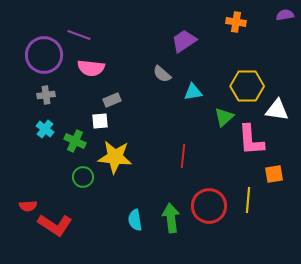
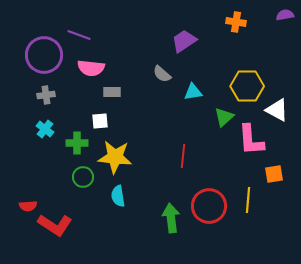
gray rectangle: moved 8 px up; rotated 24 degrees clockwise
white triangle: rotated 20 degrees clockwise
green cross: moved 2 px right, 2 px down; rotated 25 degrees counterclockwise
cyan semicircle: moved 17 px left, 24 px up
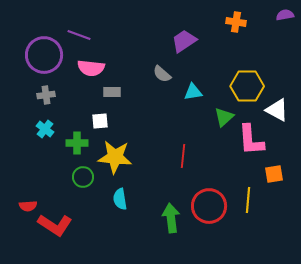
cyan semicircle: moved 2 px right, 3 px down
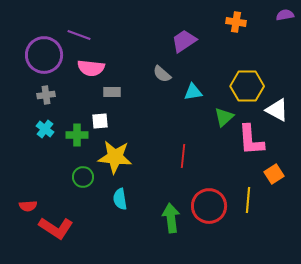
green cross: moved 8 px up
orange square: rotated 24 degrees counterclockwise
red L-shape: moved 1 px right, 3 px down
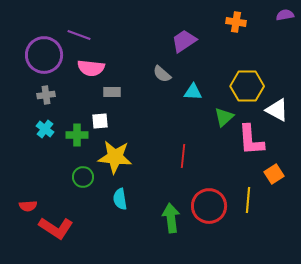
cyan triangle: rotated 12 degrees clockwise
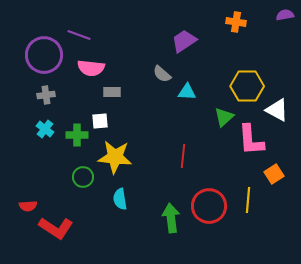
cyan triangle: moved 6 px left
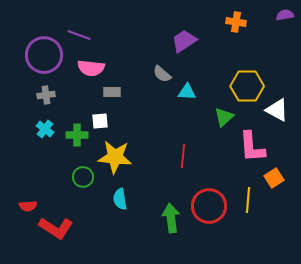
pink L-shape: moved 1 px right, 7 px down
orange square: moved 4 px down
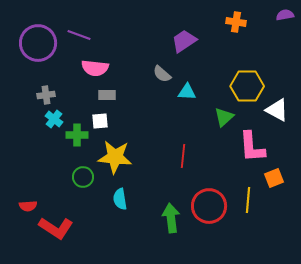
purple circle: moved 6 px left, 12 px up
pink semicircle: moved 4 px right
gray rectangle: moved 5 px left, 3 px down
cyan cross: moved 9 px right, 10 px up
orange square: rotated 12 degrees clockwise
